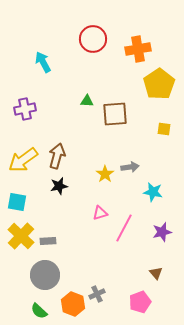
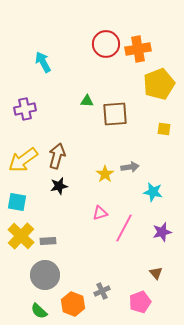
red circle: moved 13 px right, 5 px down
yellow pentagon: rotated 12 degrees clockwise
gray cross: moved 5 px right, 3 px up
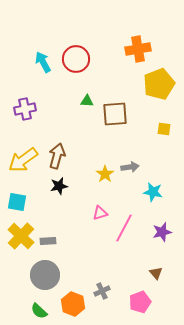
red circle: moved 30 px left, 15 px down
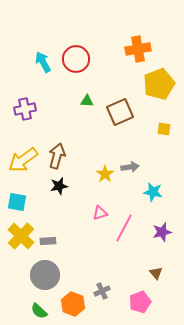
brown square: moved 5 px right, 2 px up; rotated 20 degrees counterclockwise
